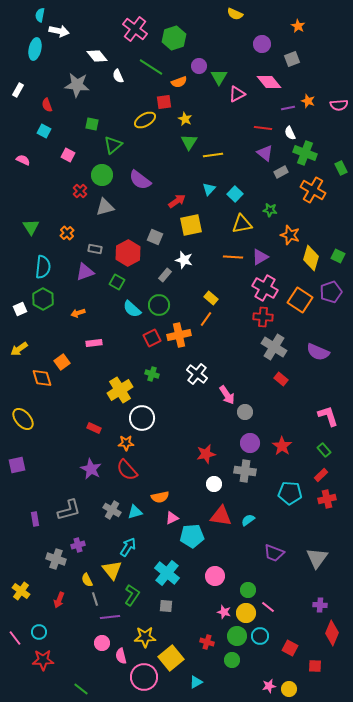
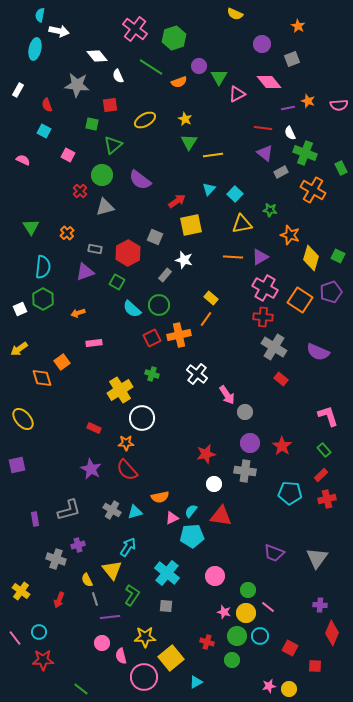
red square at (164, 102): moved 54 px left, 3 px down
cyan semicircle at (248, 520): moved 57 px left, 9 px up; rotated 16 degrees counterclockwise
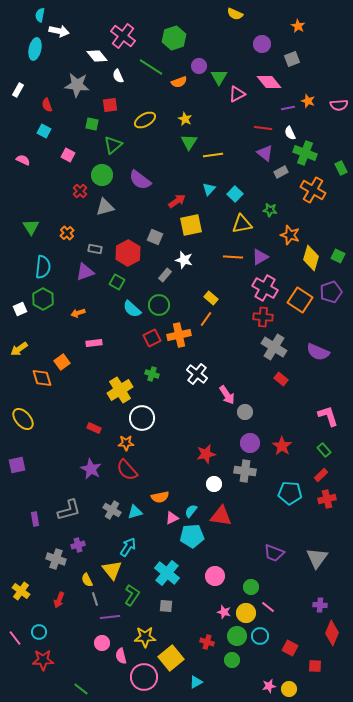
pink cross at (135, 29): moved 12 px left, 7 px down
green circle at (248, 590): moved 3 px right, 3 px up
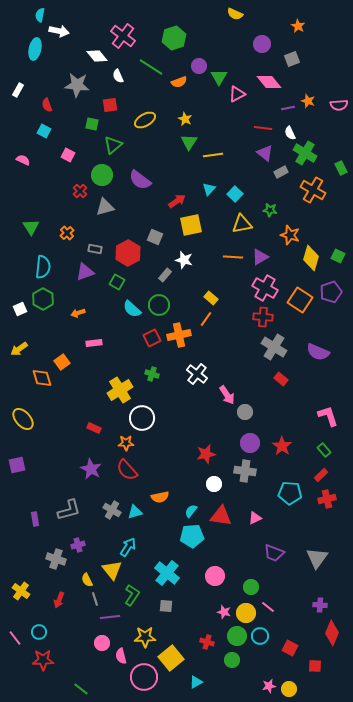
green cross at (305, 153): rotated 10 degrees clockwise
pink triangle at (172, 518): moved 83 px right
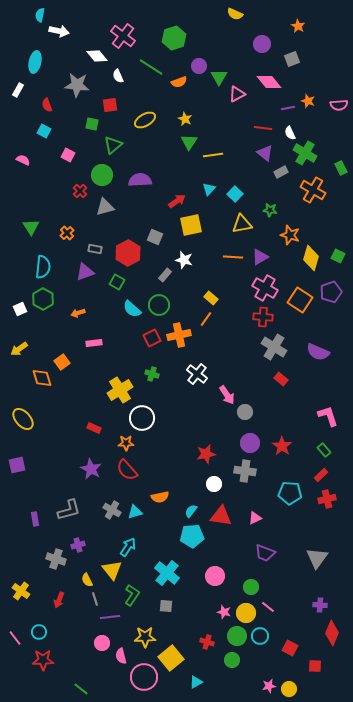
cyan ellipse at (35, 49): moved 13 px down
purple semicircle at (140, 180): rotated 140 degrees clockwise
purple trapezoid at (274, 553): moved 9 px left
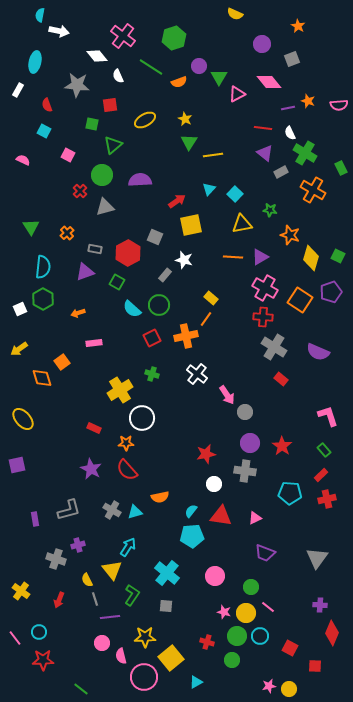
orange cross at (179, 335): moved 7 px right, 1 px down
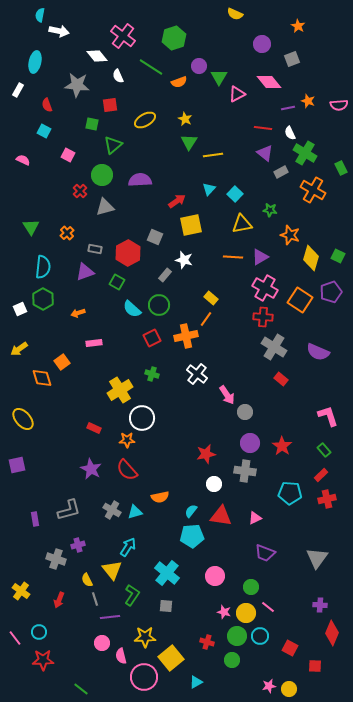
orange star at (126, 443): moved 1 px right, 3 px up
